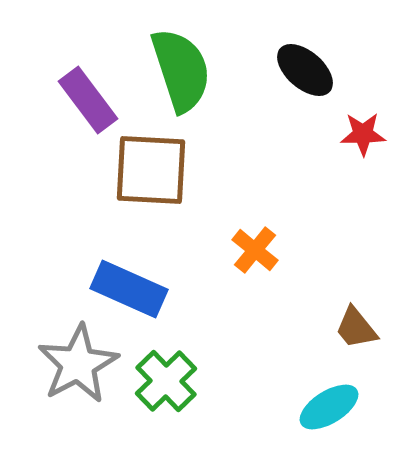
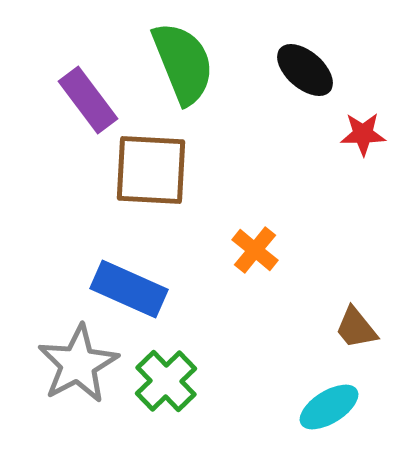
green semicircle: moved 2 px right, 7 px up; rotated 4 degrees counterclockwise
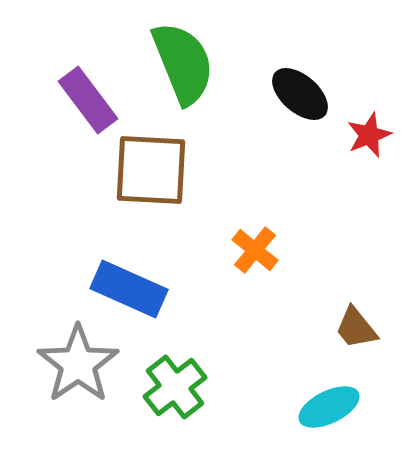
black ellipse: moved 5 px left, 24 px down
red star: moved 6 px right, 1 px down; rotated 21 degrees counterclockwise
gray star: rotated 6 degrees counterclockwise
green cross: moved 9 px right, 6 px down; rotated 6 degrees clockwise
cyan ellipse: rotated 6 degrees clockwise
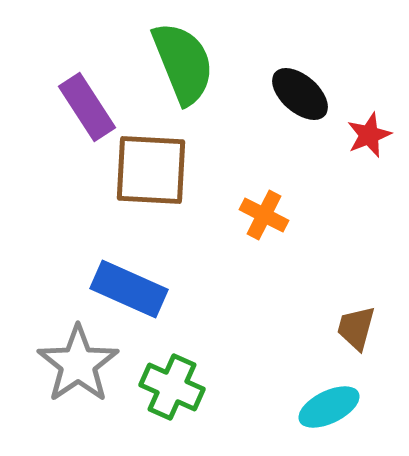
purple rectangle: moved 1 px left, 7 px down; rotated 4 degrees clockwise
orange cross: moved 9 px right, 35 px up; rotated 12 degrees counterclockwise
brown trapezoid: rotated 54 degrees clockwise
green cross: moved 3 px left; rotated 28 degrees counterclockwise
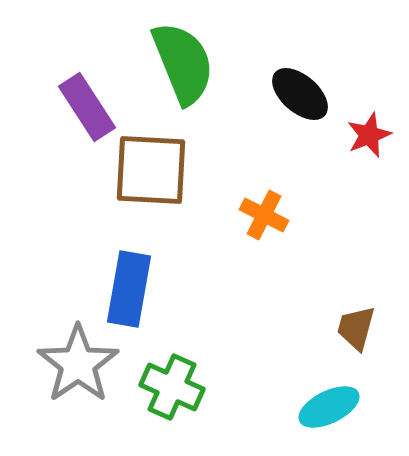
blue rectangle: rotated 76 degrees clockwise
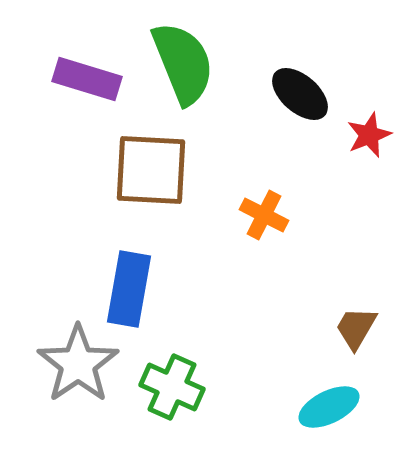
purple rectangle: moved 28 px up; rotated 40 degrees counterclockwise
brown trapezoid: rotated 15 degrees clockwise
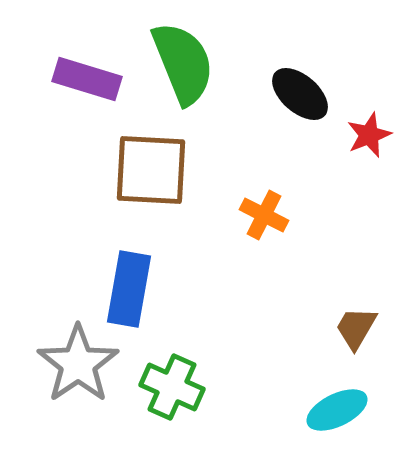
cyan ellipse: moved 8 px right, 3 px down
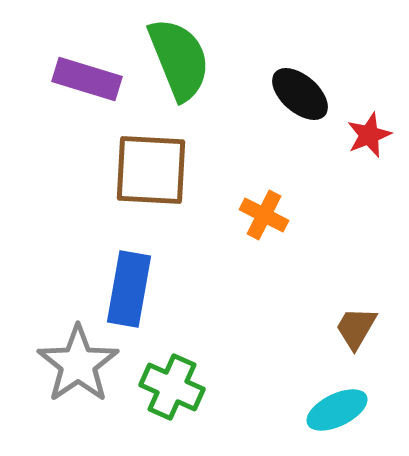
green semicircle: moved 4 px left, 4 px up
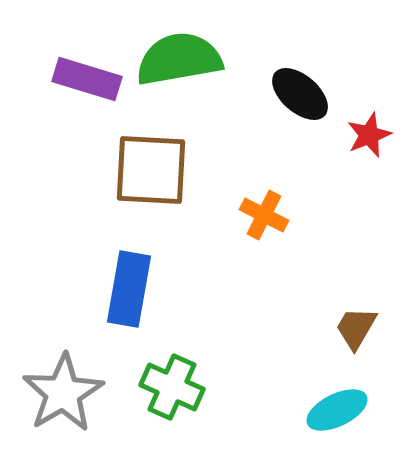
green semicircle: rotated 78 degrees counterclockwise
gray star: moved 15 px left, 29 px down; rotated 4 degrees clockwise
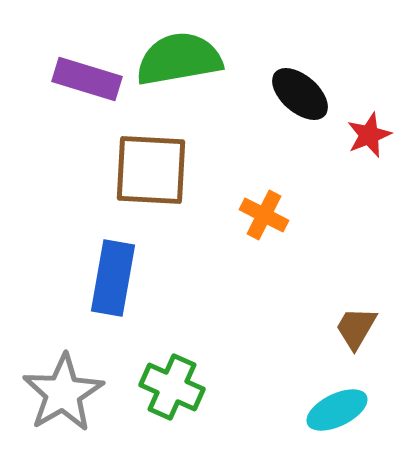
blue rectangle: moved 16 px left, 11 px up
